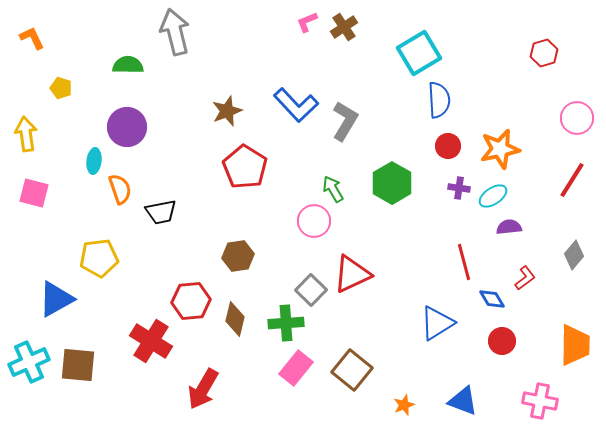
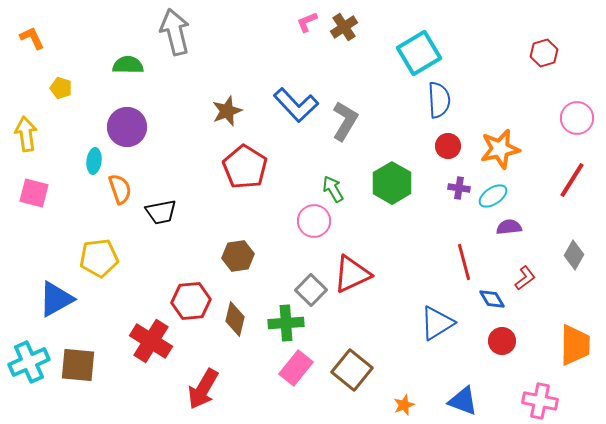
gray diamond at (574, 255): rotated 12 degrees counterclockwise
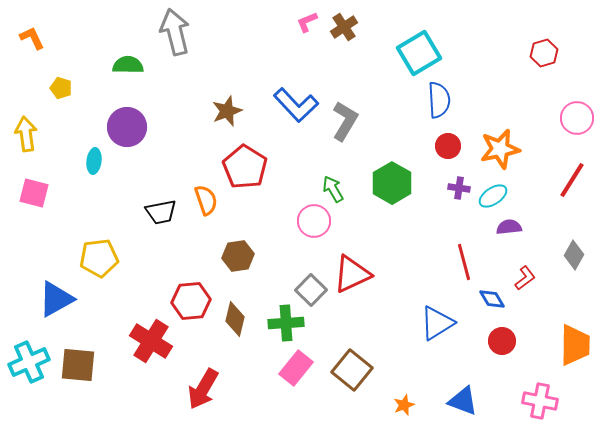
orange semicircle at (120, 189): moved 86 px right, 11 px down
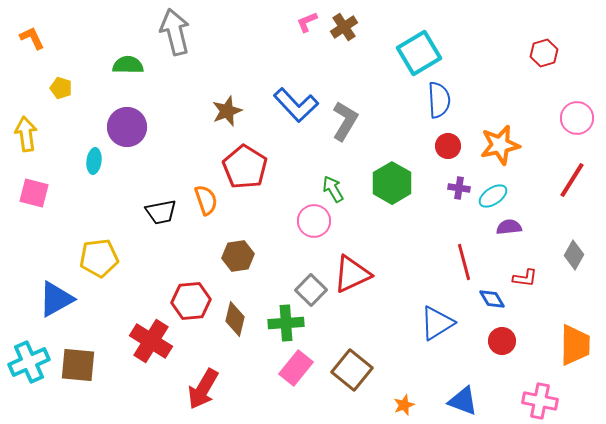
orange star at (500, 149): moved 4 px up
red L-shape at (525, 278): rotated 45 degrees clockwise
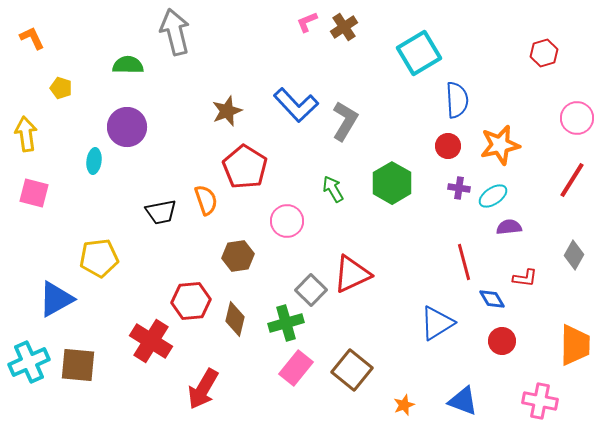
blue semicircle at (439, 100): moved 18 px right
pink circle at (314, 221): moved 27 px left
green cross at (286, 323): rotated 12 degrees counterclockwise
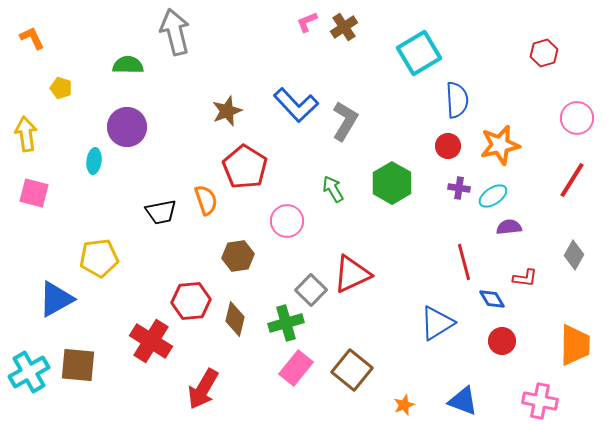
cyan cross at (29, 362): moved 10 px down; rotated 6 degrees counterclockwise
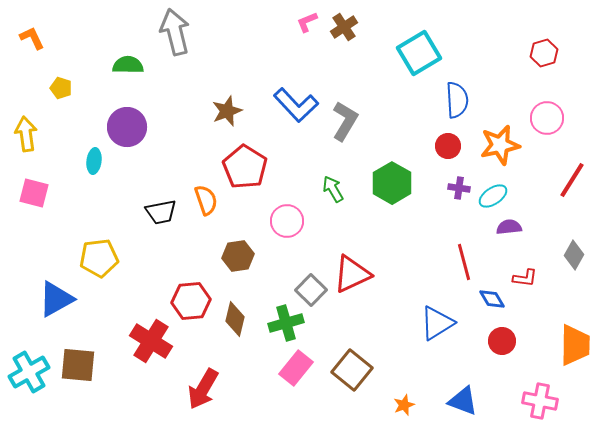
pink circle at (577, 118): moved 30 px left
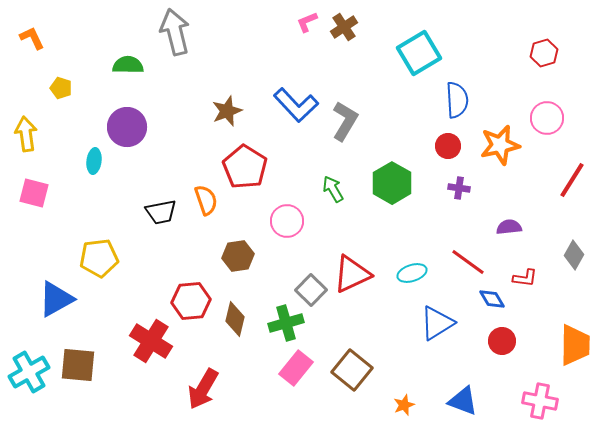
cyan ellipse at (493, 196): moved 81 px left, 77 px down; rotated 16 degrees clockwise
red line at (464, 262): moved 4 px right; rotated 39 degrees counterclockwise
